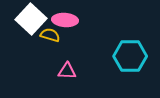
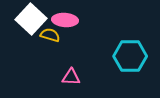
pink triangle: moved 4 px right, 6 px down
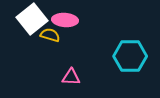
white square: moved 1 px right; rotated 8 degrees clockwise
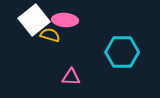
white square: moved 2 px right, 1 px down
cyan hexagon: moved 8 px left, 4 px up
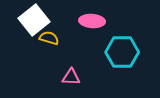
pink ellipse: moved 27 px right, 1 px down
yellow semicircle: moved 1 px left, 3 px down
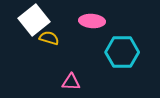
pink triangle: moved 5 px down
